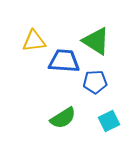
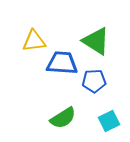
blue trapezoid: moved 2 px left, 2 px down
blue pentagon: moved 1 px left, 1 px up
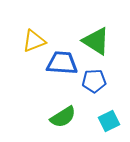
yellow triangle: rotated 15 degrees counterclockwise
green semicircle: moved 1 px up
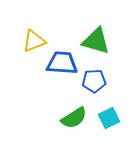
green triangle: rotated 16 degrees counterclockwise
green semicircle: moved 11 px right, 1 px down
cyan square: moved 3 px up
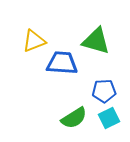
blue pentagon: moved 10 px right, 10 px down
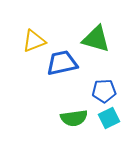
green triangle: moved 2 px up
blue trapezoid: rotated 16 degrees counterclockwise
green semicircle: rotated 24 degrees clockwise
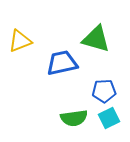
yellow triangle: moved 14 px left
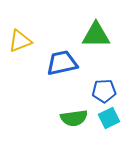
green triangle: moved 4 px up; rotated 16 degrees counterclockwise
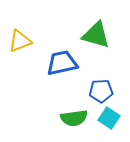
green triangle: rotated 16 degrees clockwise
blue pentagon: moved 3 px left
cyan square: rotated 30 degrees counterclockwise
